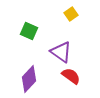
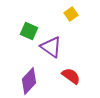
purple triangle: moved 10 px left, 5 px up
purple diamond: moved 2 px down
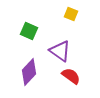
yellow square: rotated 32 degrees counterclockwise
purple triangle: moved 9 px right, 4 px down
purple diamond: moved 9 px up
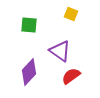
green square: moved 6 px up; rotated 18 degrees counterclockwise
red semicircle: rotated 72 degrees counterclockwise
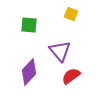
purple triangle: rotated 15 degrees clockwise
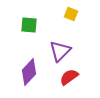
purple triangle: rotated 25 degrees clockwise
red semicircle: moved 2 px left, 1 px down
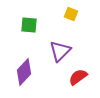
purple diamond: moved 5 px left
red semicircle: moved 9 px right
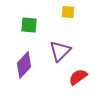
yellow square: moved 3 px left, 2 px up; rotated 16 degrees counterclockwise
purple diamond: moved 7 px up
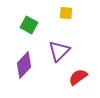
yellow square: moved 2 px left, 1 px down
green square: rotated 24 degrees clockwise
purple triangle: moved 1 px left
